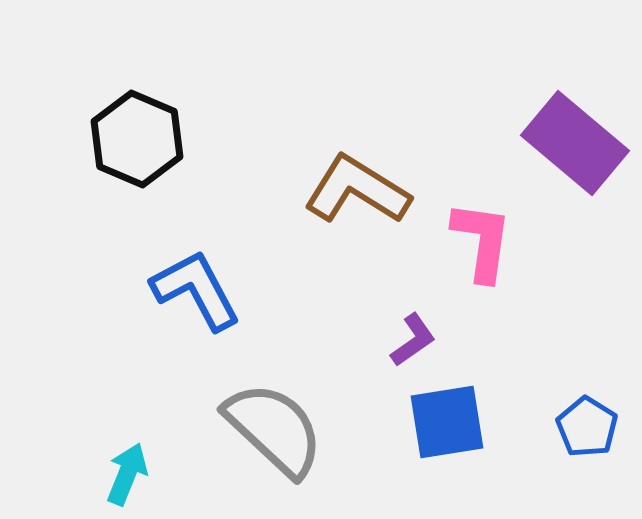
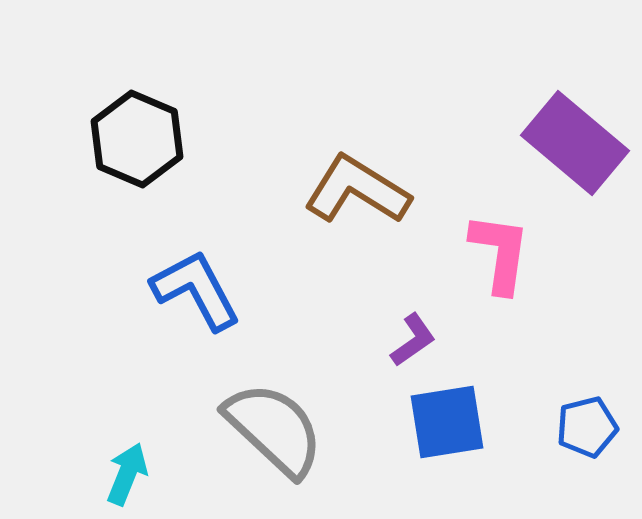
pink L-shape: moved 18 px right, 12 px down
blue pentagon: rotated 26 degrees clockwise
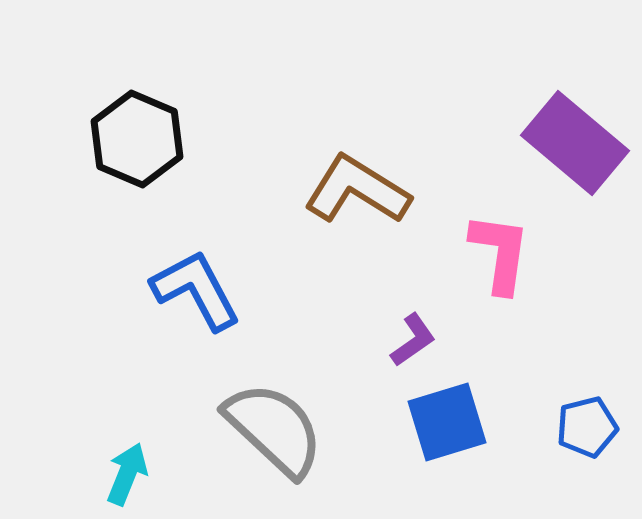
blue square: rotated 8 degrees counterclockwise
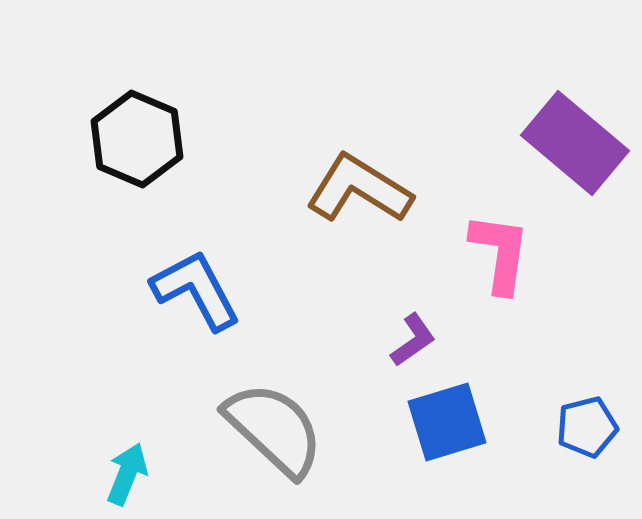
brown L-shape: moved 2 px right, 1 px up
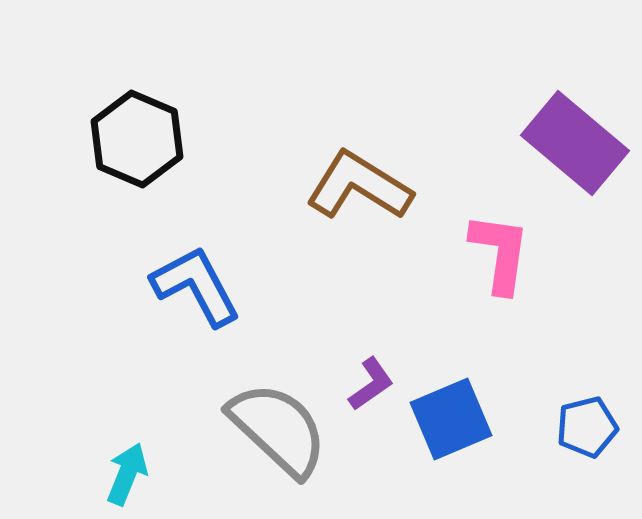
brown L-shape: moved 3 px up
blue L-shape: moved 4 px up
purple L-shape: moved 42 px left, 44 px down
blue square: moved 4 px right, 3 px up; rotated 6 degrees counterclockwise
gray semicircle: moved 4 px right
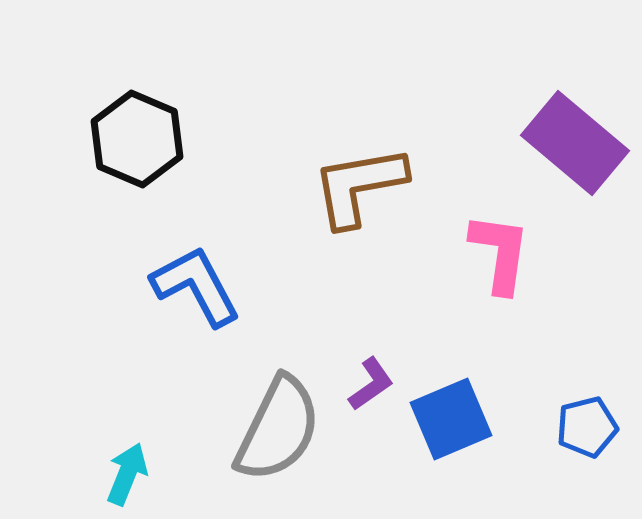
brown L-shape: rotated 42 degrees counterclockwise
gray semicircle: rotated 73 degrees clockwise
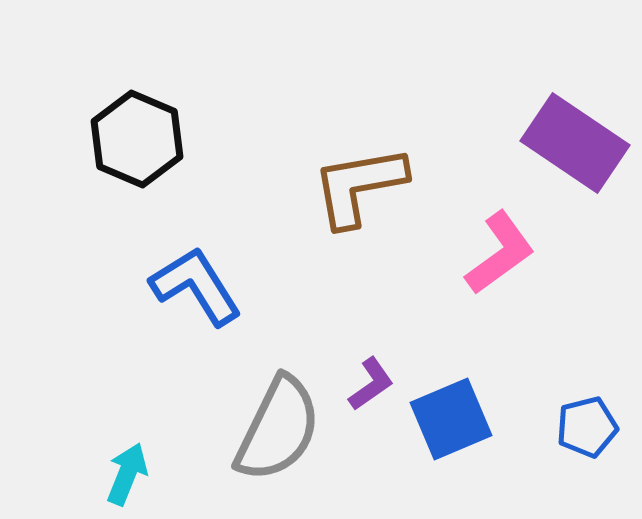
purple rectangle: rotated 6 degrees counterclockwise
pink L-shape: rotated 46 degrees clockwise
blue L-shape: rotated 4 degrees counterclockwise
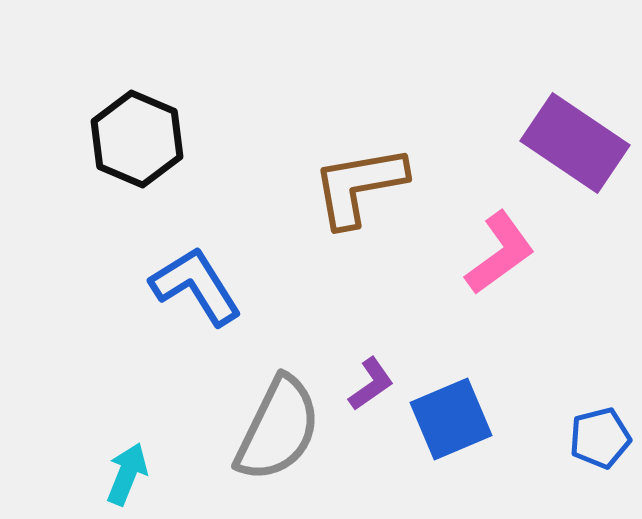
blue pentagon: moved 13 px right, 11 px down
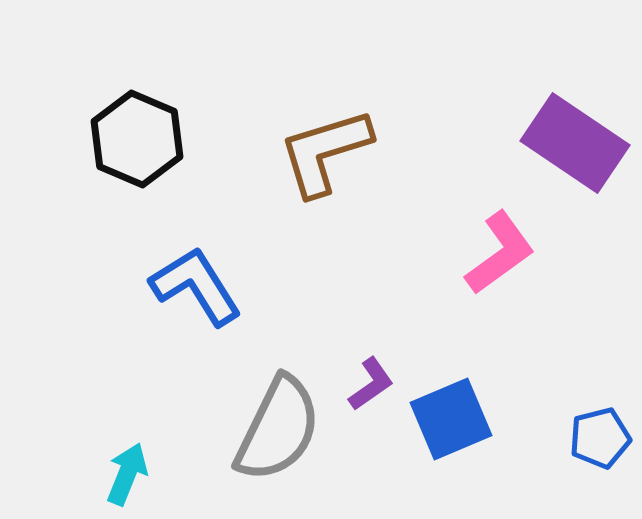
brown L-shape: moved 34 px left, 34 px up; rotated 7 degrees counterclockwise
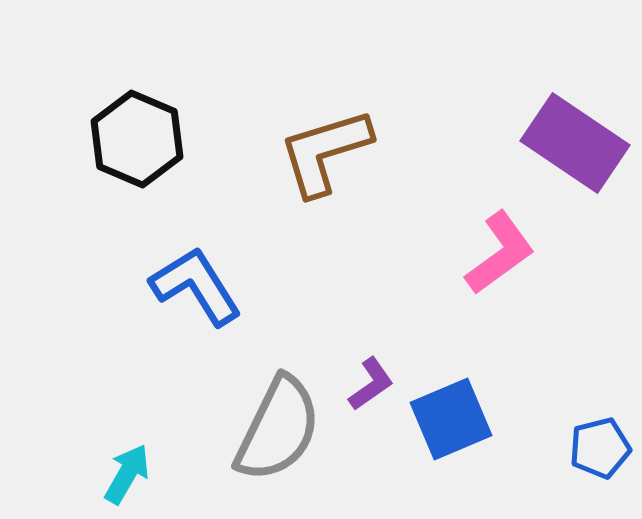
blue pentagon: moved 10 px down
cyan arrow: rotated 8 degrees clockwise
